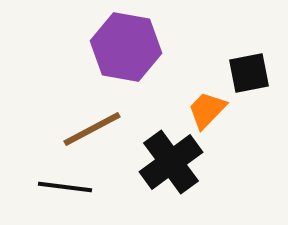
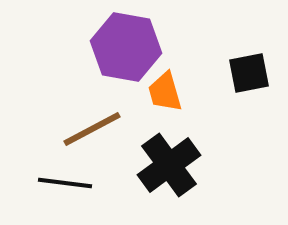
orange trapezoid: moved 42 px left, 18 px up; rotated 60 degrees counterclockwise
black cross: moved 2 px left, 3 px down
black line: moved 4 px up
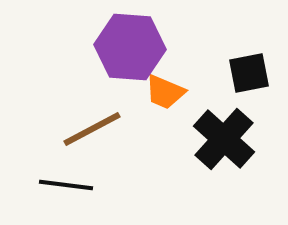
purple hexagon: moved 4 px right; rotated 6 degrees counterclockwise
orange trapezoid: rotated 51 degrees counterclockwise
black cross: moved 55 px right, 26 px up; rotated 12 degrees counterclockwise
black line: moved 1 px right, 2 px down
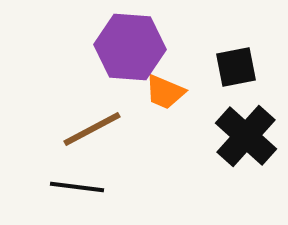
black square: moved 13 px left, 6 px up
black cross: moved 22 px right, 3 px up
black line: moved 11 px right, 2 px down
